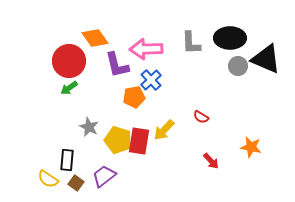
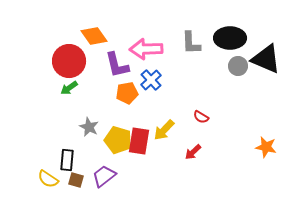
orange diamond: moved 1 px left, 2 px up
orange pentagon: moved 7 px left, 4 px up
orange star: moved 15 px right
red arrow: moved 18 px left, 9 px up; rotated 90 degrees clockwise
brown square: moved 3 px up; rotated 21 degrees counterclockwise
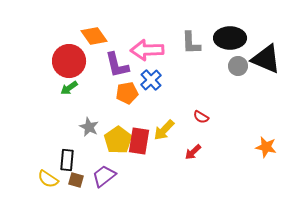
pink arrow: moved 1 px right, 1 px down
yellow pentagon: rotated 20 degrees clockwise
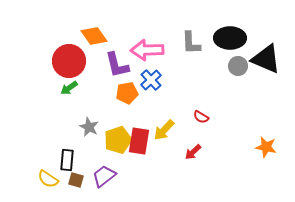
yellow pentagon: rotated 16 degrees clockwise
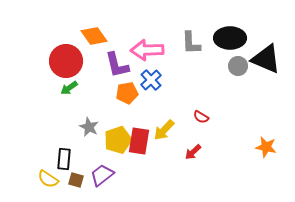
red circle: moved 3 px left
black rectangle: moved 3 px left, 1 px up
purple trapezoid: moved 2 px left, 1 px up
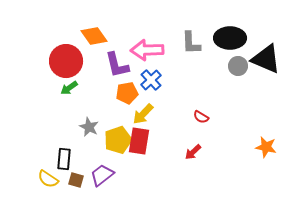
yellow arrow: moved 21 px left, 16 px up
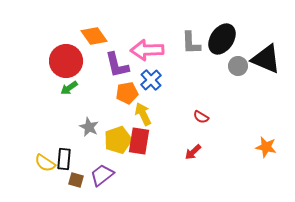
black ellipse: moved 8 px left, 1 px down; rotated 56 degrees counterclockwise
yellow arrow: rotated 110 degrees clockwise
yellow semicircle: moved 3 px left, 16 px up
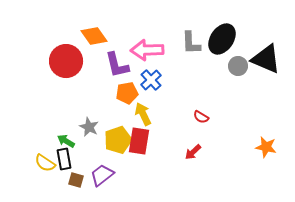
green arrow: moved 3 px left, 53 px down; rotated 66 degrees clockwise
black rectangle: rotated 15 degrees counterclockwise
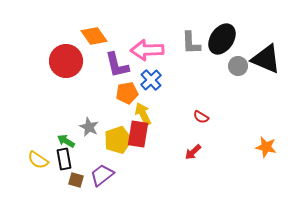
red rectangle: moved 1 px left, 7 px up
yellow semicircle: moved 7 px left, 3 px up
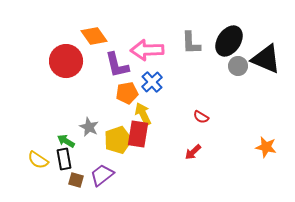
black ellipse: moved 7 px right, 2 px down
blue cross: moved 1 px right, 2 px down
